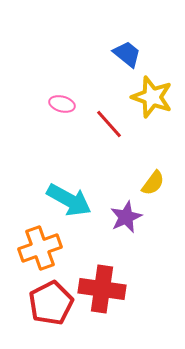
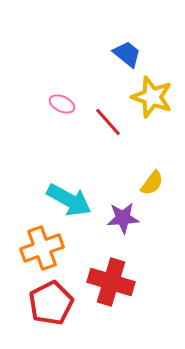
pink ellipse: rotated 10 degrees clockwise
red line: moved 1 px left, 2 px up
yellow semicircle: moved 1 px left
purple star: moved 3 px left, 1 px down; rotated 20 degrees clockwise
orange cross: moved 2 px right
red cross: moved 9 px right, 7 px up; rotated 9 degrees clockwise
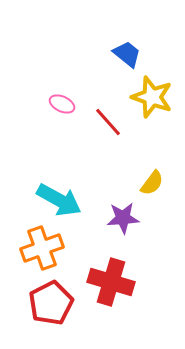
cyan arrow: moved 10 px left
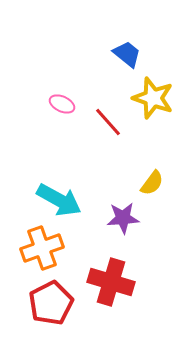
yellow star: moved 1 px right, 1 px down
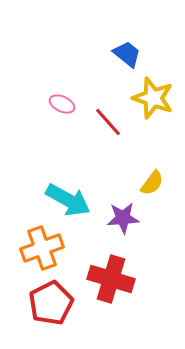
cyan arrow: moved 9 px right
red cross: moved 3 px up
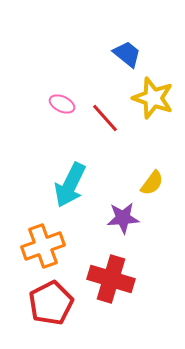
red line: moved 3 px left, 4 px up
cyan arrow: moved 2 px right, 15 px up; rotated 87 degrees clockwise
orange cross: moved 1 px right, 2 px up
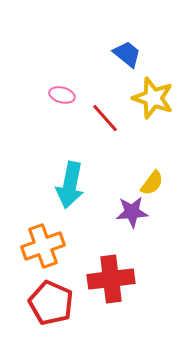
pink ellipse: moved 9 px up; rotated 10 degrees counterclockwise
cyan arrow: rotated 15 degrees counterclockwise
purple star: moved 9 px right, 6 px up
red cross: rotated 24 degrees counterclockwise
red pentagon: rotated 21 degrees counterclockwise
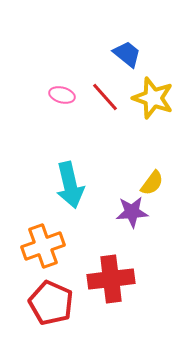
red line: moved 21 px up
cyan arrow: rotated 24 degrees counterclockwise
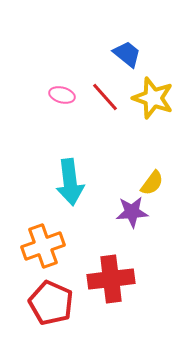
cyan arrow: moved 3 px up; rotated 6 degrees clockwise
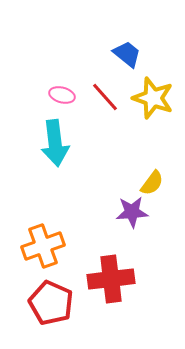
cyan arrow: moved 15 px left, 39 px up
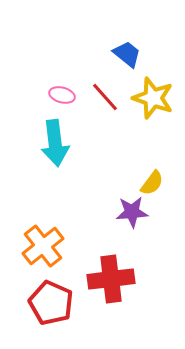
orange cross: rotated 18 degrees counterclockwise
